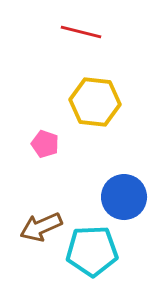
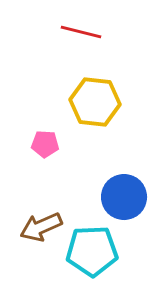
pink pentagon: rotated 16 degrees counterclockwise
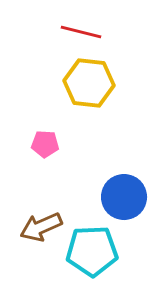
yellow hexagon: moved 6 px left, 19 px up
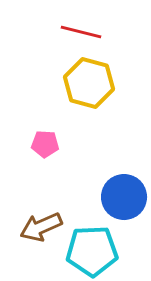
yellow hexagon: rotated 9 degrees clockwise
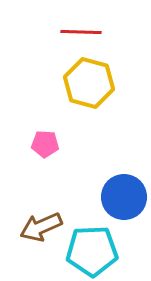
red line: rotated 12 degrees counterclockwise
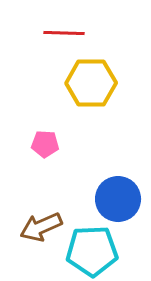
red line: moved 17 px left, 1 px down
yellow hexagon: moved 2 px right; rotated 15 degrees counterclockwise
blue circle: moved 6 px left, 2 px down
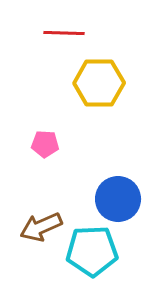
yellow hexagon: moved 8 px right
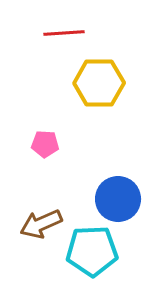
red line: rotated 6 degrees counterclockwise
brown arrow: moved 3 px up
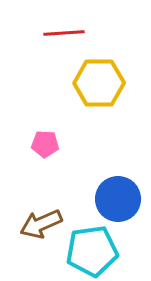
cyan pentagon: rotated 6 degrees counterclockwise
